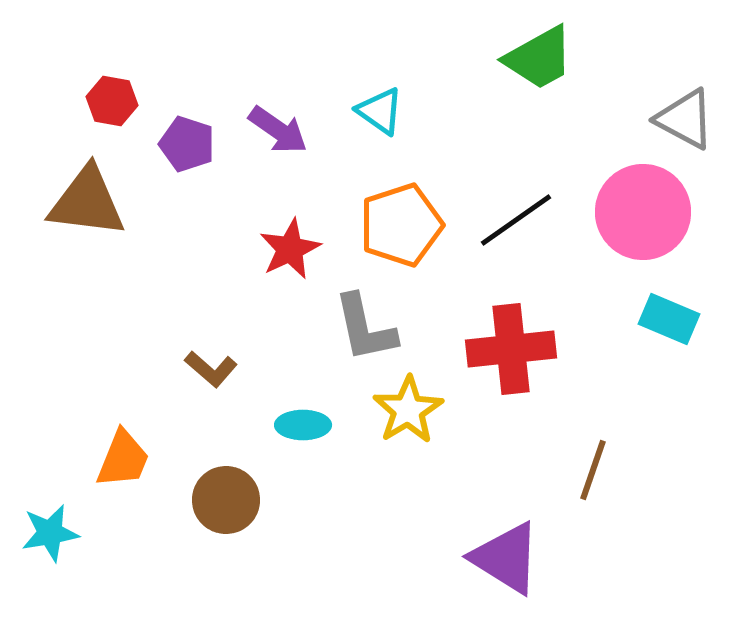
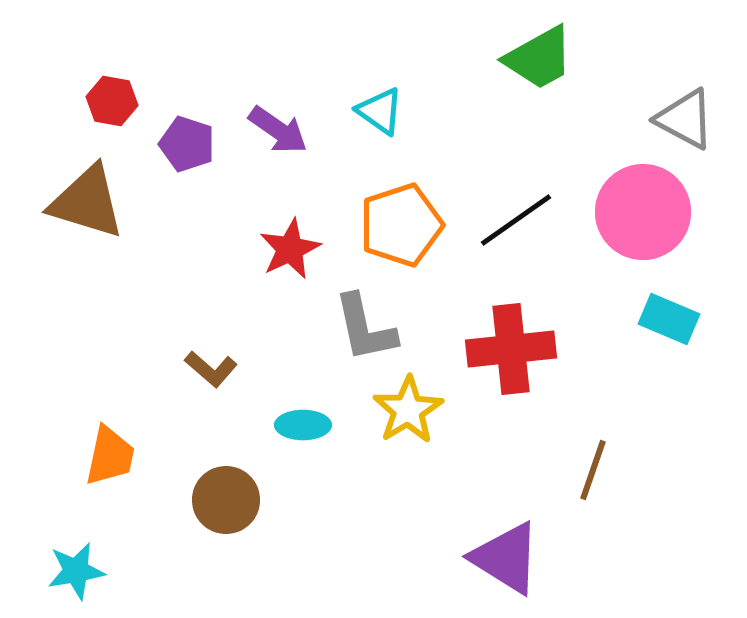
brown triangle: rotated 10 degrees clockwise
orange trapezoid: moved 13 px left, 3 px up; rotated 10 degrees counterclockwise
cyan star: moved 26 px right, 38 px down
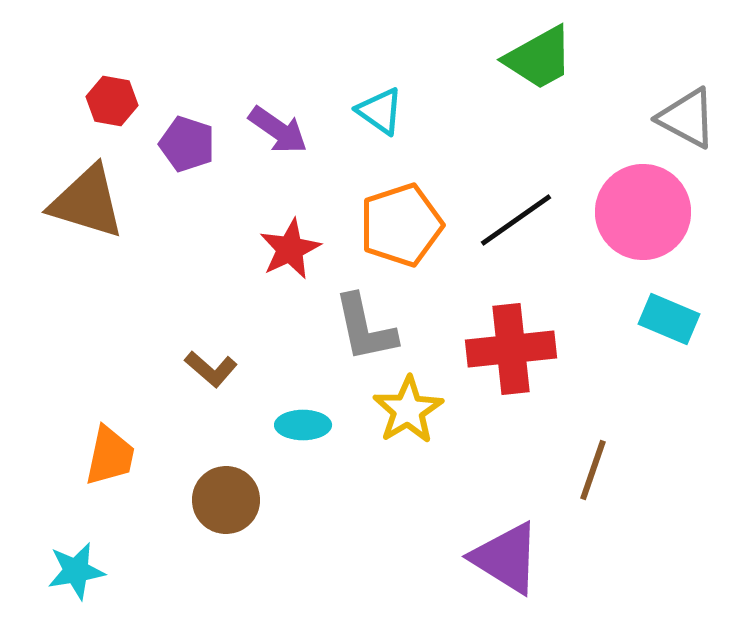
gray triangle: moved 2 px right, 1 px up
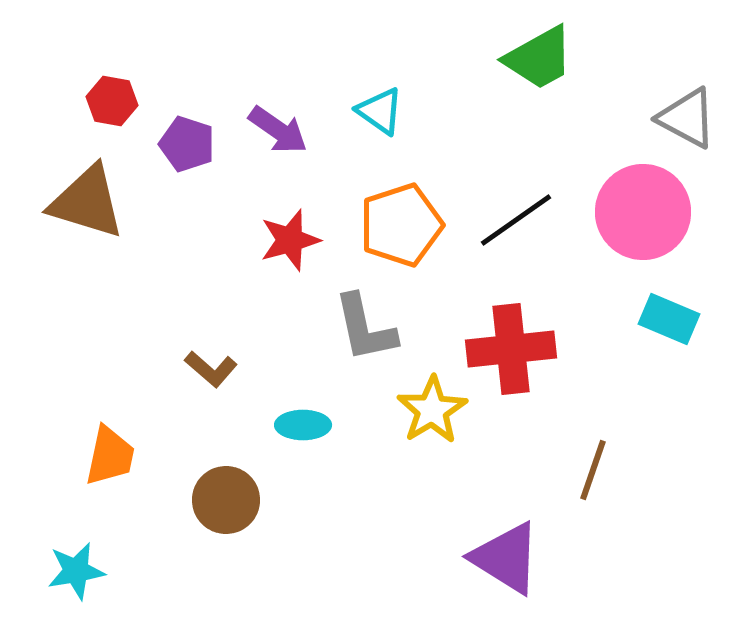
red star: moved 9 px up; rotated 10 degrees clockwise
yellow star: moved 24 px right
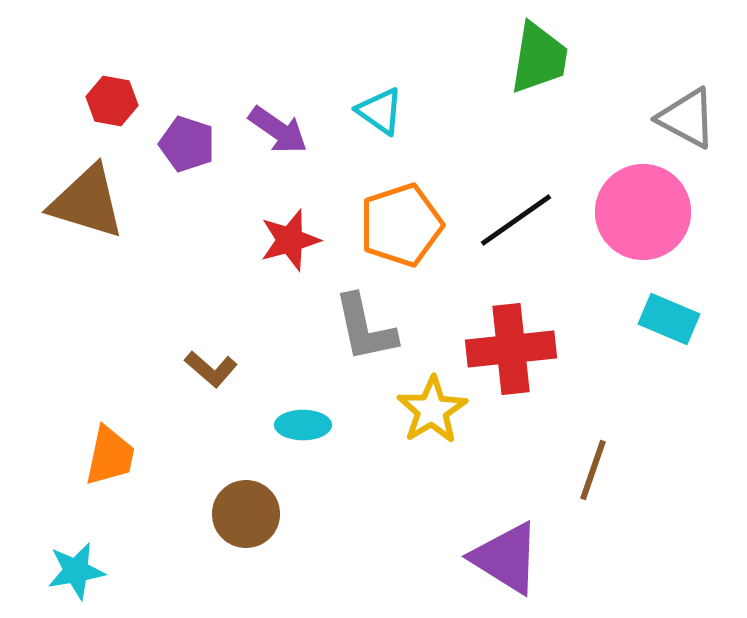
green trapezoid: rotated 52 degrees counterclockwise
brown circle: moved 20 px right, 14 px down
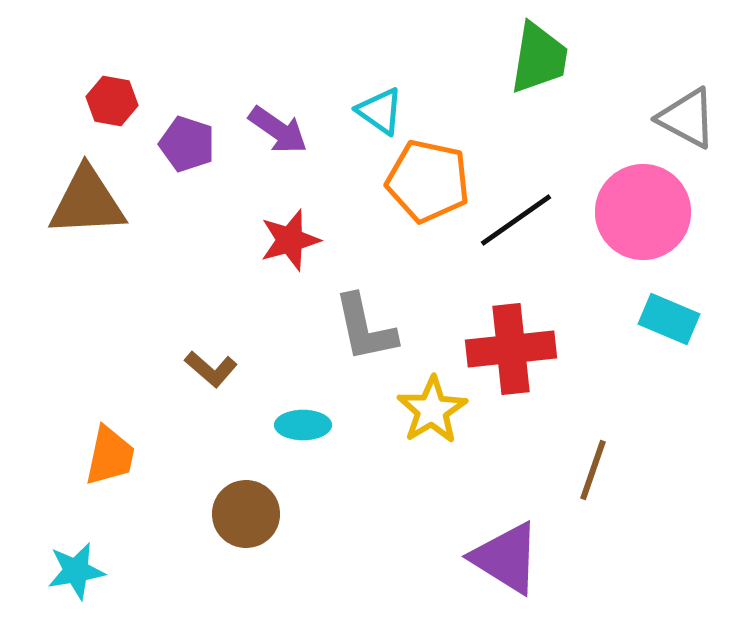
brown triangle: rotated 20 degrees counterclockwise
orange pentagon: moved 27 px right, 44 px up; rotated 30 degrees clockwise
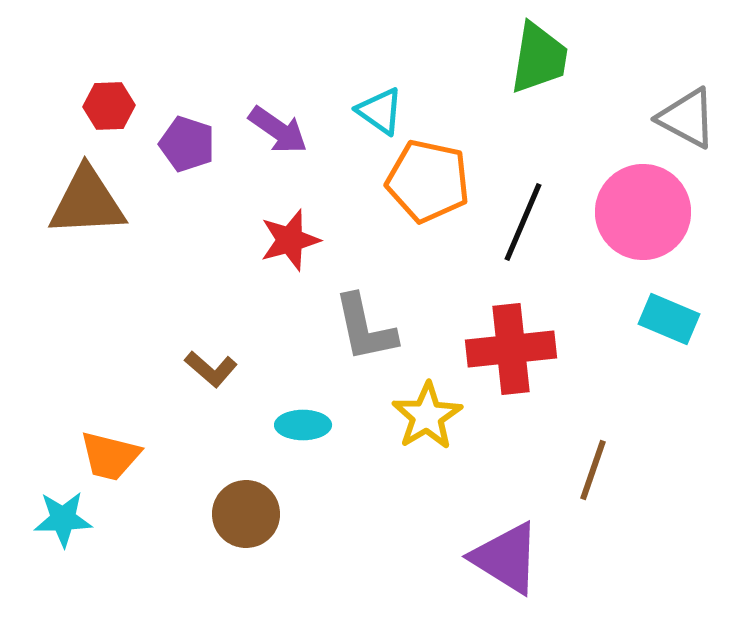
red hexagon: moved 3 px left, 5 px down; rotated 12 degrees counterclockwise
black line: moved 7 px right, 2 px down; rotated 32 degrees counterclockwise
yellow star: moved 5 px left, 6 px down
orange trapezoid: rotated 92 degrees clockwise
cyan star: moved 13 px left, 52 px up; rotated 8 degrees clockwise
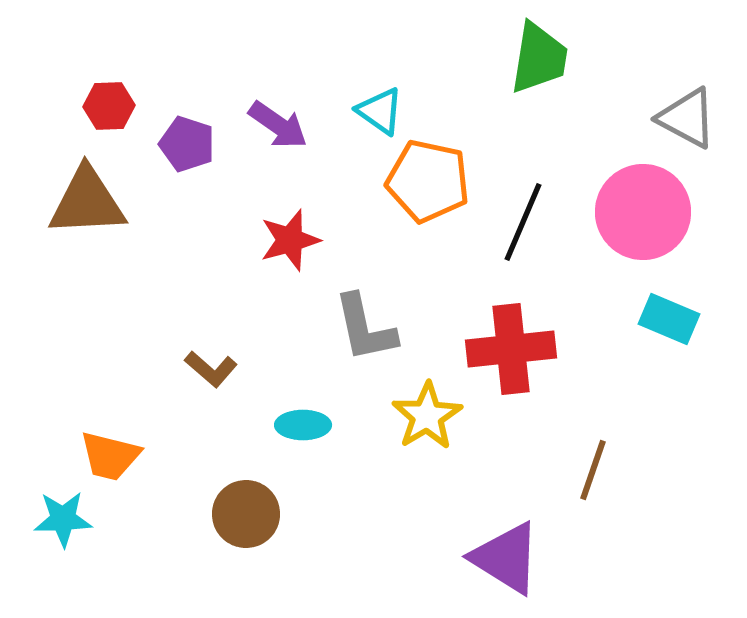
purple arrow: moved 5 px up
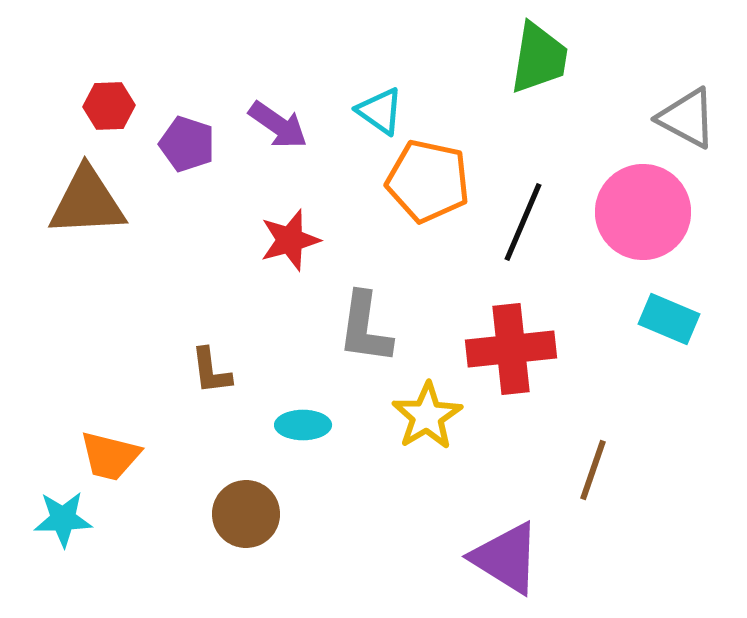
gray L-shape: rotated 20 degrees clockwise
brown L-shape: moved 2 px down; rotated 42 degrees clockwise
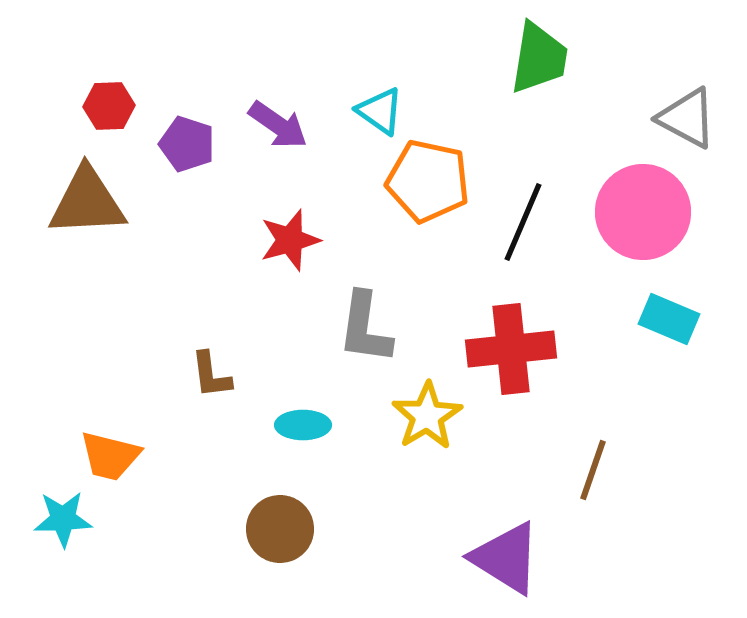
brown L-shape: moved 4 px down
brown circle: moved 34 px right, 15 px down
